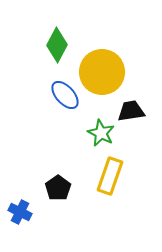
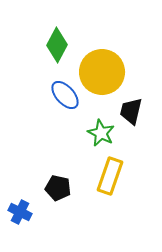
black trapezoid: rotated 68 degrees counterclockwise
black pentagon: rotated 25 degrees counterclockwise
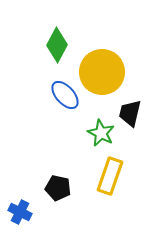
black trapezoid: moved 1 px left, 2 px down
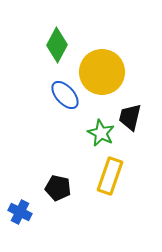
black trapezoid: moved 4 px down
